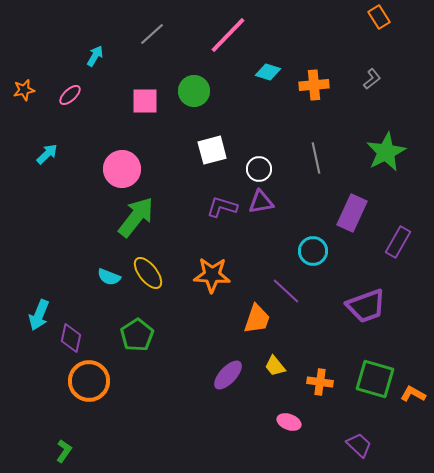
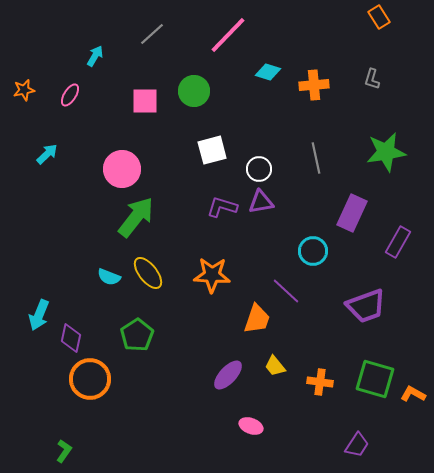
gray L-shape at (372, 79): rotated 145 degrees clockwise
pink ellipse at (70, 95): rotated 15 degrees counterclockwise
green star at (386, 152): rotated 18 degrees clockwise
orange circle at (89, 381): moved 1 px right, 2 px up
pink ellipse at (289, 422): moved 38 px left, 4 px down
purple trapezoid at (359, 445): moved 2 px left; rotated 80 degrees clockwise
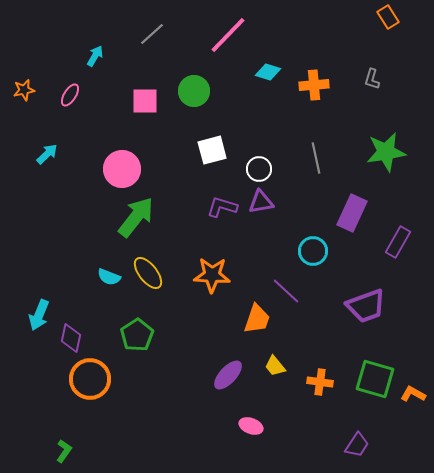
orange rectangle at (379, 17): moved 9 px right
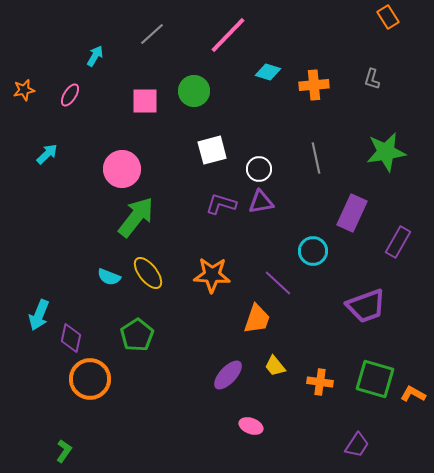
purple L-shape at (222, 207): moved 1 px left, 3 px up
purple line at (286, 291): moved 8 px left, 8 px up
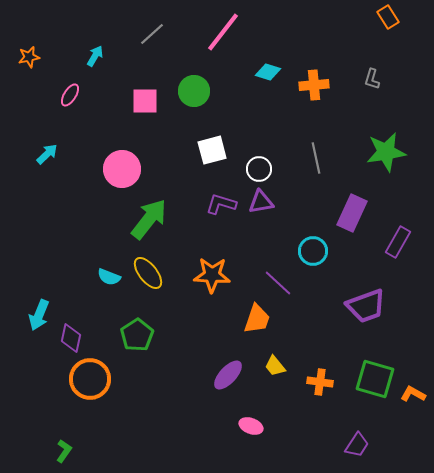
pink line at (228, 35): moved 5 px left, 3 px up; rotated 6 degrees counterclockwise
orange star at (24, 90): moved 5 px right, 33 px up
green arrow at (136, 217): moved 13 px right, 2 px down
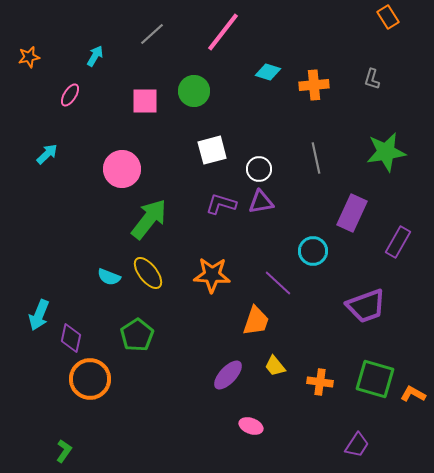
orange trapezoid at (257, 319): moved 1 px left, 2 px down
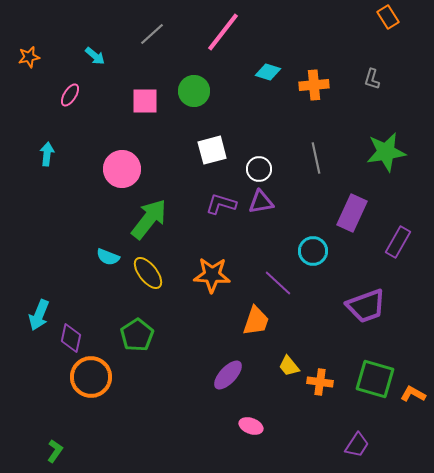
cyan arrow at (95, 56): rotated 100 degrees clockwise
cyan arrow at (47, 154): rotated 40 degrees counterclockwise
cyan semicircle at (109, 277): moved 1 px left, 20 px up
yellow trapezoid at (275, 366): moved 14 px right
orange circle at (90, 379): moved 1 px right, 2 px up
green L-shape at (64, 451): moved 9 px left
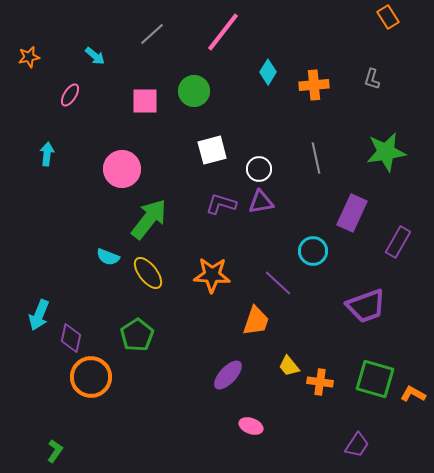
cyan diamond at (268, 72): rotated 75 degrees counterclockwise
